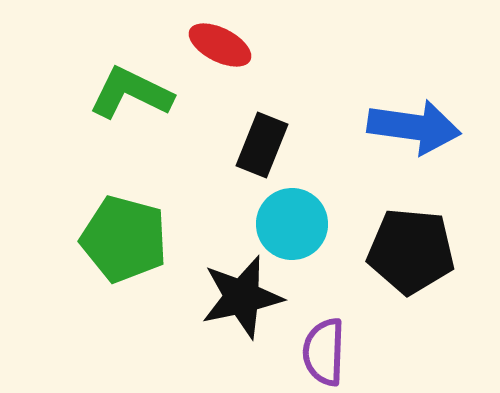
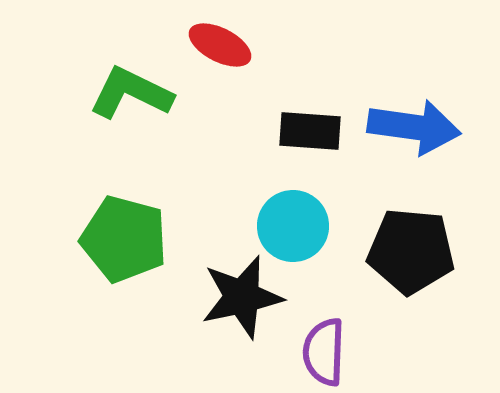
black rectangle: moved 48 px right, 14 px up; rotated 72 degrees clockwise
cyan circle: moved 1 px right, 2 px down
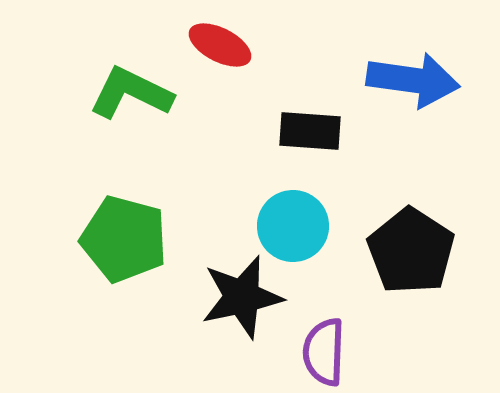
blue arrow: moved 1 px left, 47 px up
black pentagon: rotated 28 degrees clockwise
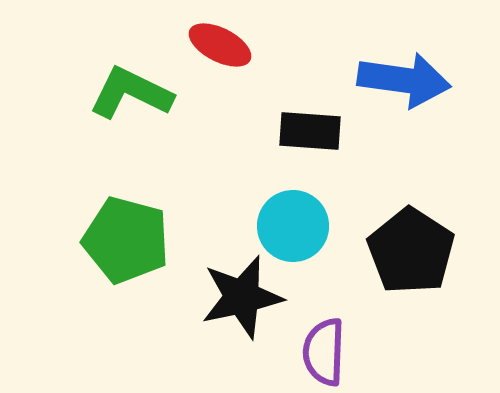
blue arrow: moved 9 px left
green pentagon: moved 2 px right, 1 px down
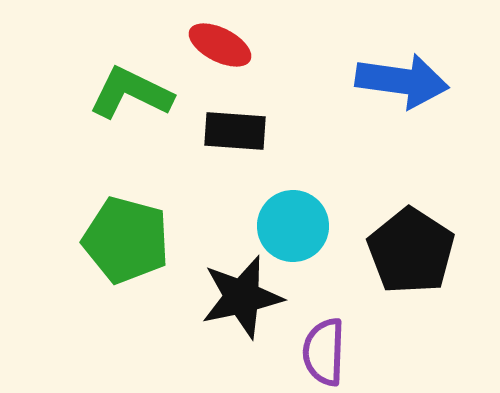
blue arrow: moved 2 px left, 1 px down
black rectangle: moved 75 px left
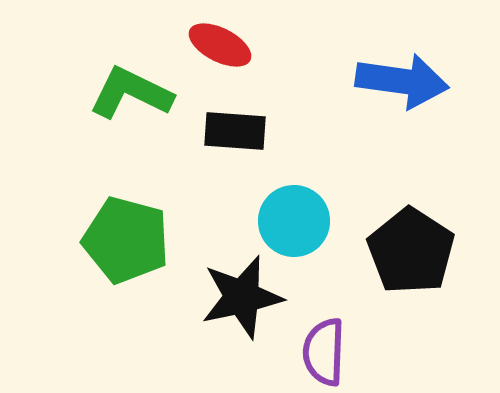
cyan circle: moved 1 px right, 5 px up
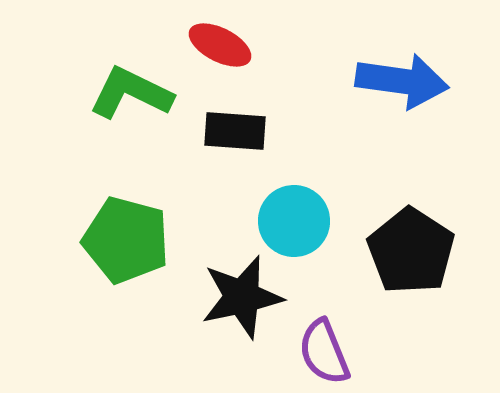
purple semicircle: rotated 24 degrees counterclockwise
